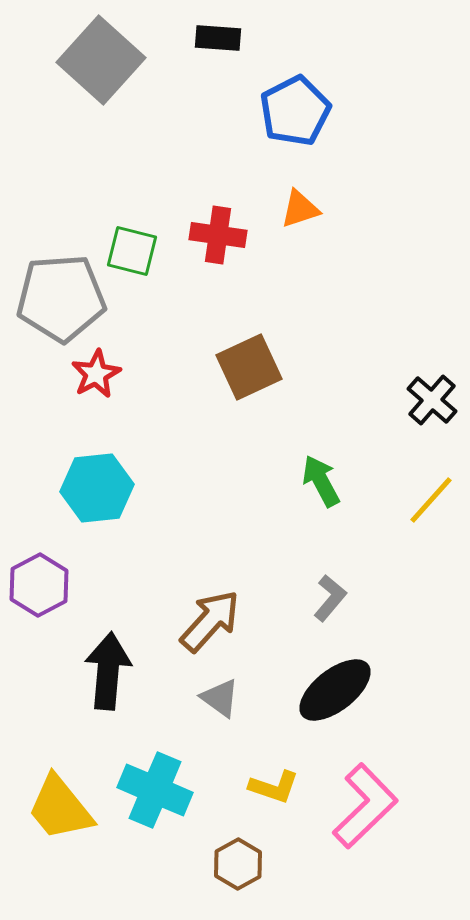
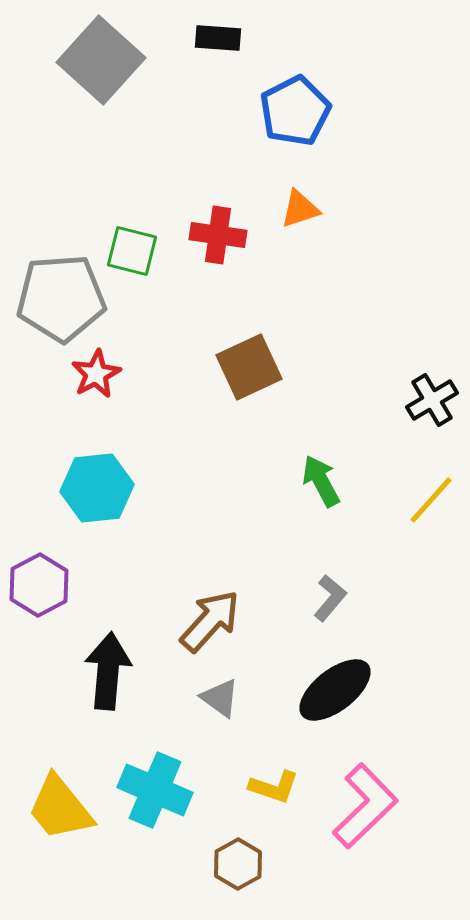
black cross: rotated 18 degrees clockwise
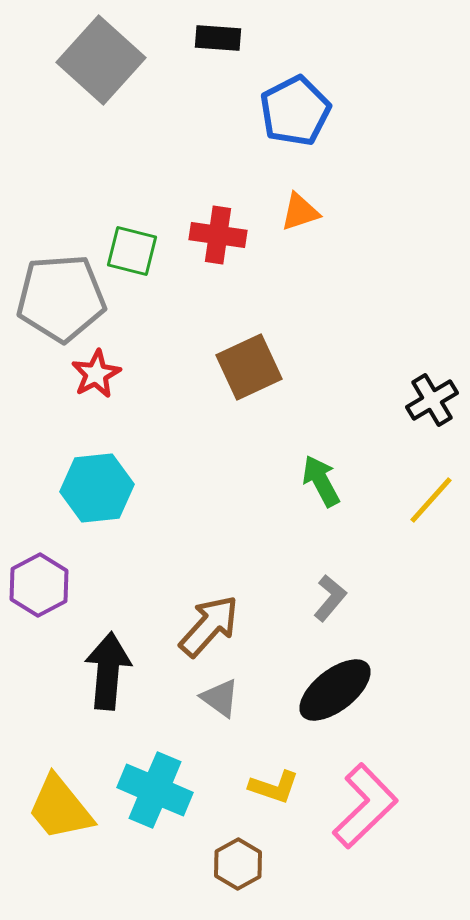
orange triangle: moved 3 px down
brown arrow: moved 1 px left, 5 px down
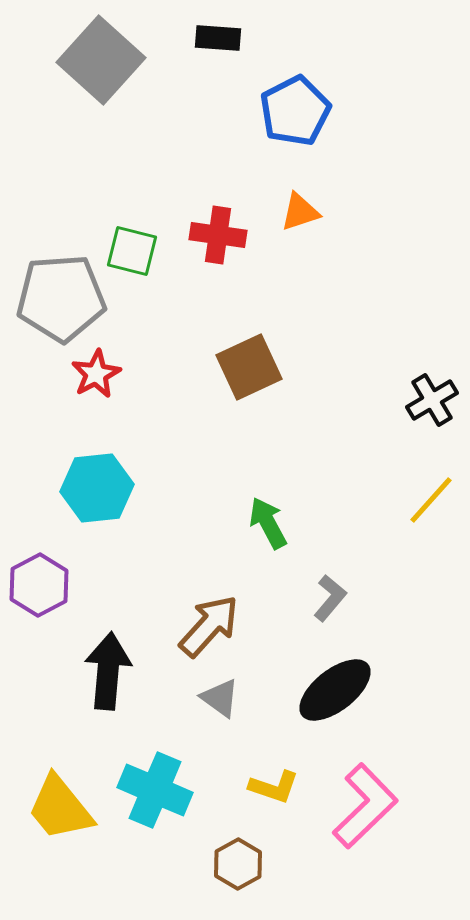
green arrow: moved 53 px left, 42 px down
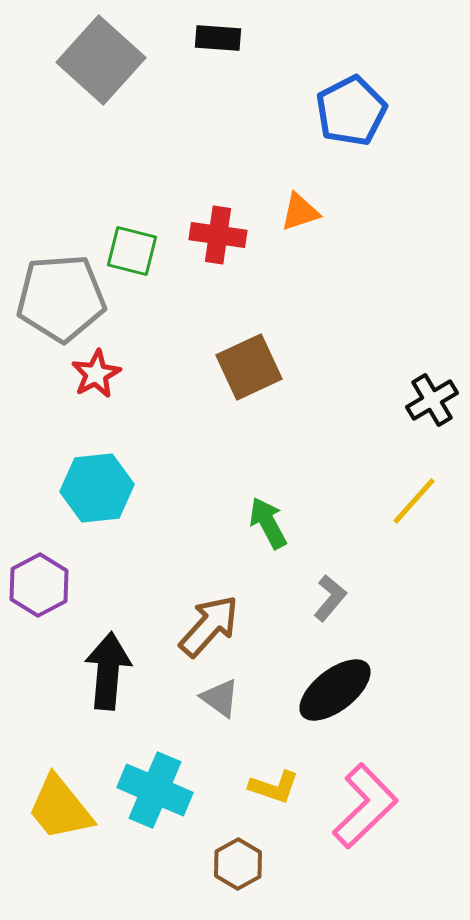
blue pentagon: moved 56 px right
yellow line: moved 17 px left, 1 px down
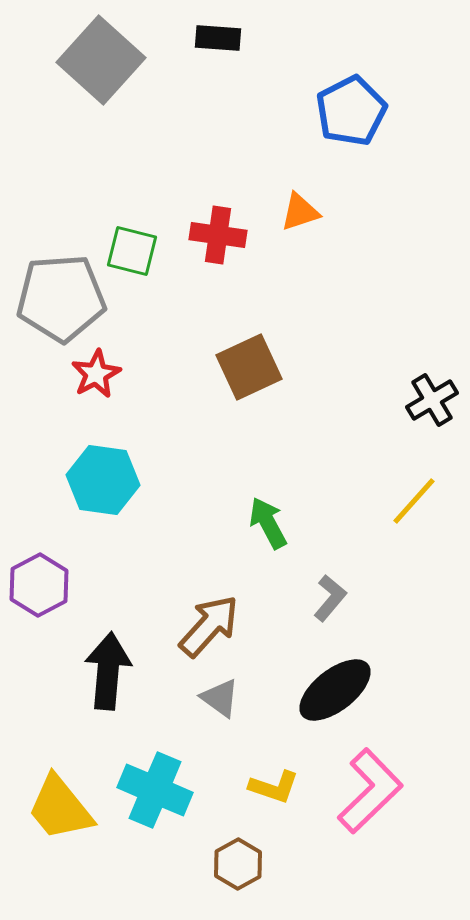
cyan hexagon: moved 6 px right, 8 px up; rotated 14 degrees clockwise
pink L-shape: moved 5 px right, 15 px up
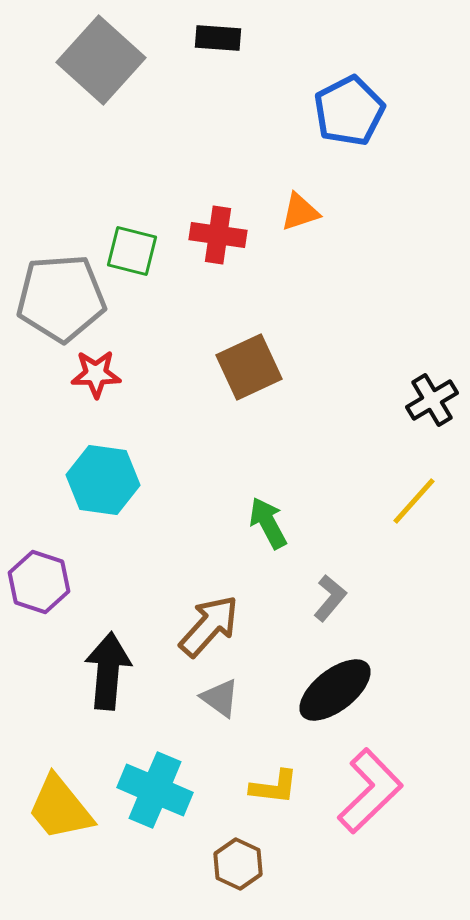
blue pentagon: moved 2 px left
red star: rotated 27 degrees clockwise
purple hexagon: moved 3 px up; rotated 14 degrees counterclockwise
yellow L-shape: rotated 12 degrees counterclockwise
brown hexagon: rotated 6 degrees counterclockwise
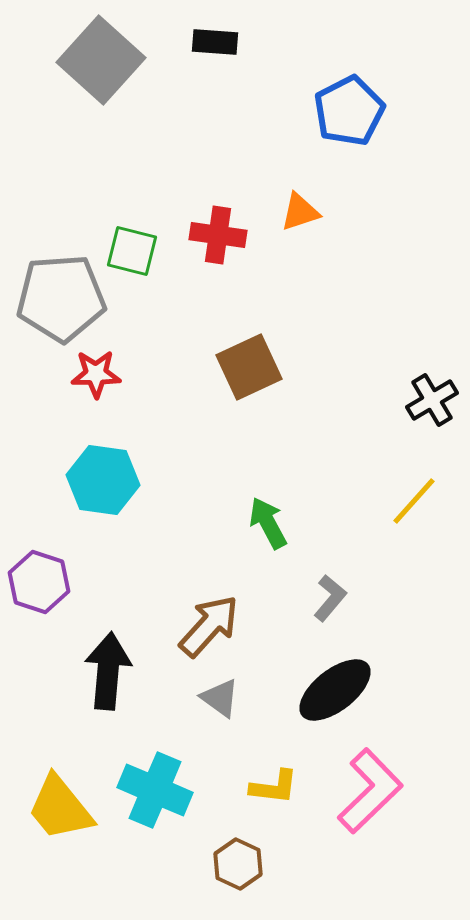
black rectangle: moved 3 px left, 4 px down
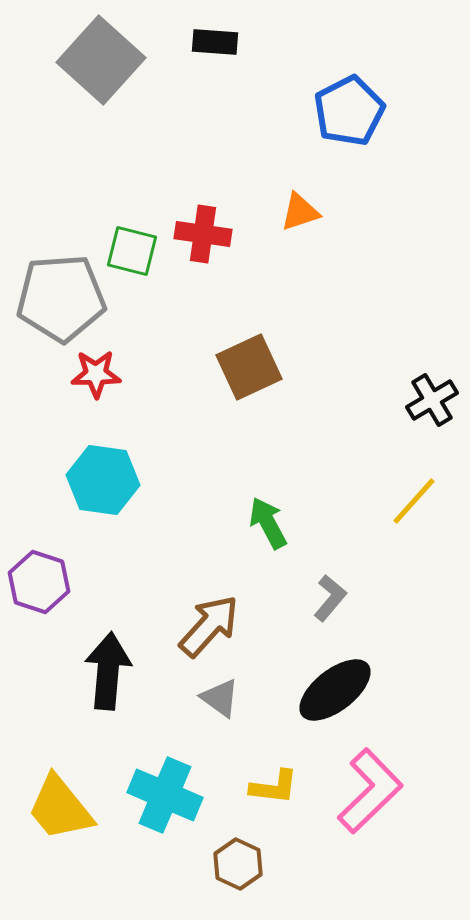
red cross: moved 15 px left, 1 px up
cyan cross: moved 10 px right, 5 px down
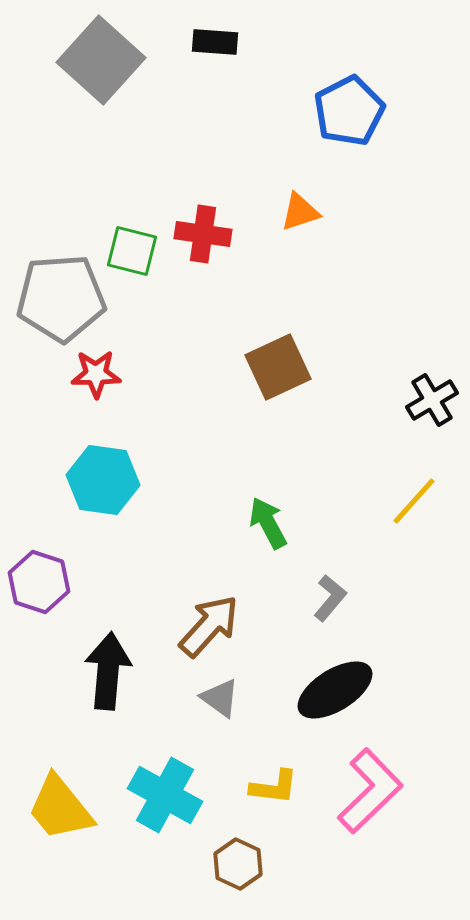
brown square: moved 29 px right
black ellipse: rotated 6 degrees clockwise
cyan cross: rotated 6 degrees clockwise
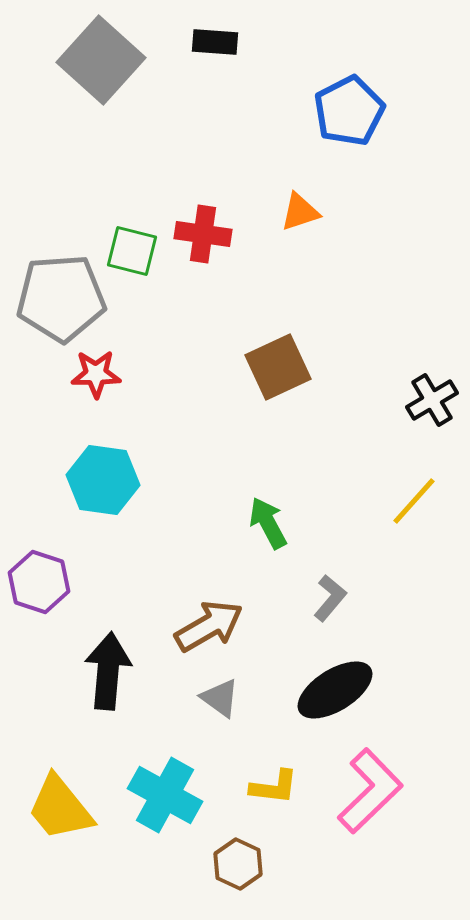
brown arrow: rotated 18 degrees clockwise
